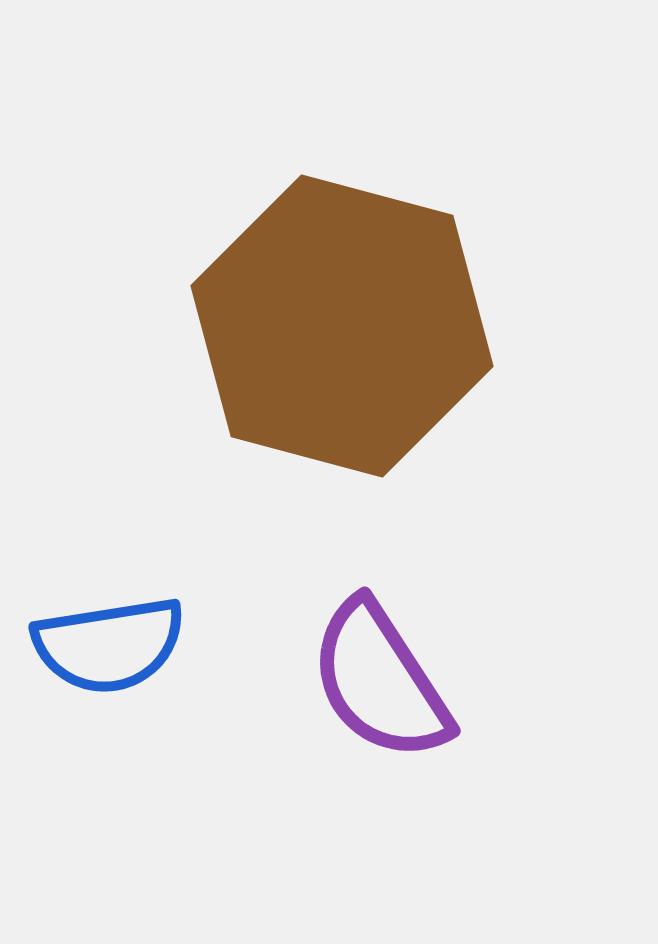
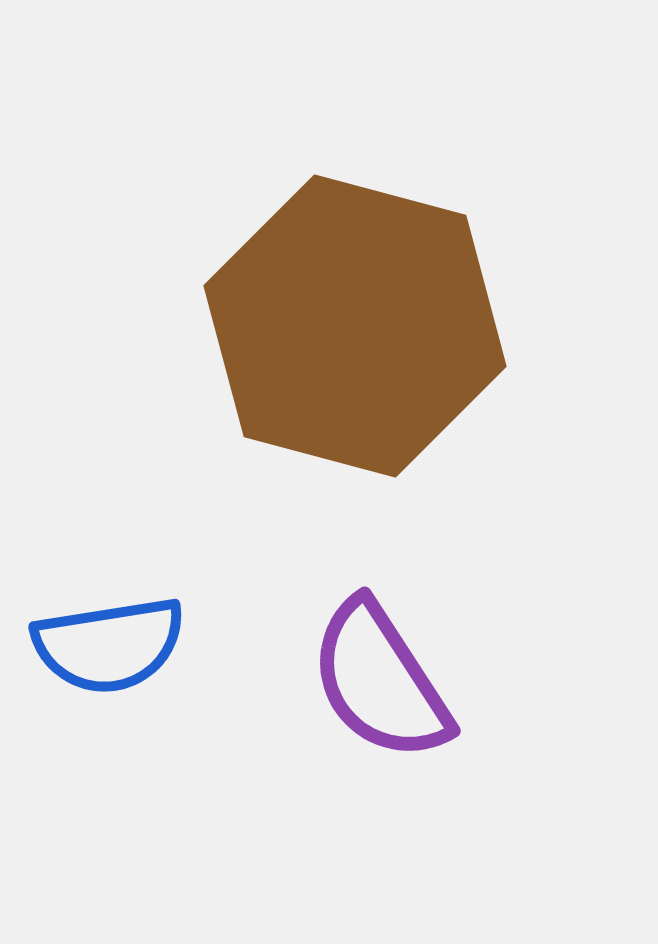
brown hexagon: moved 13 px right
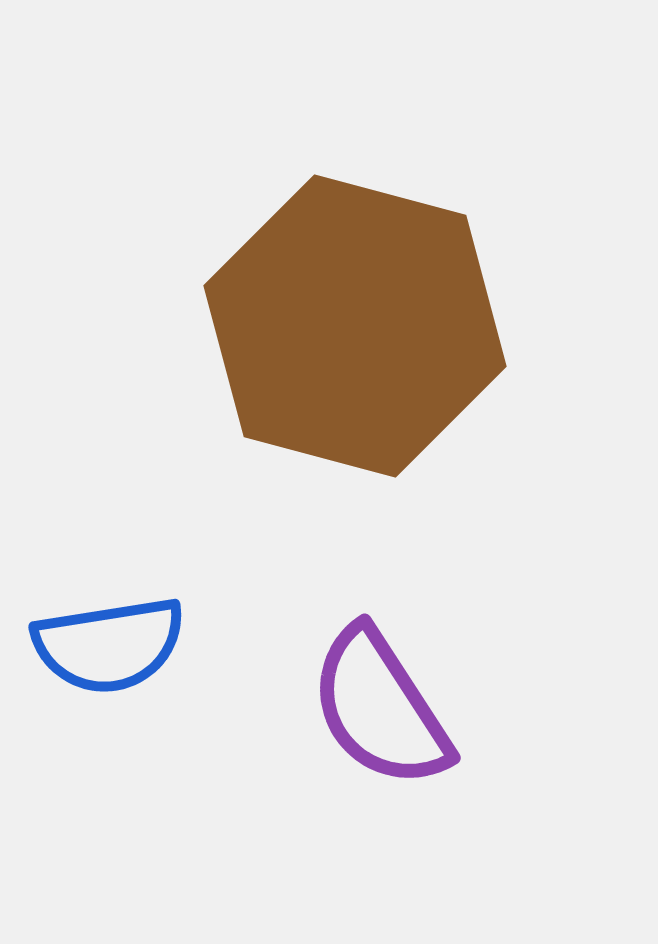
purple semicircle: moved 27 px down
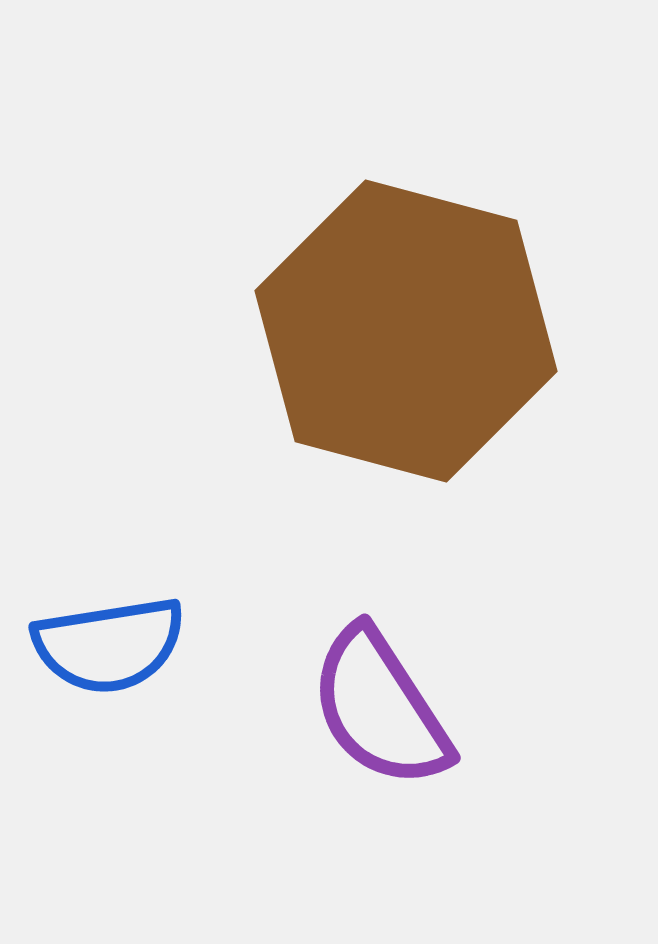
brown hexagon: moved 51 px right, 5 px down
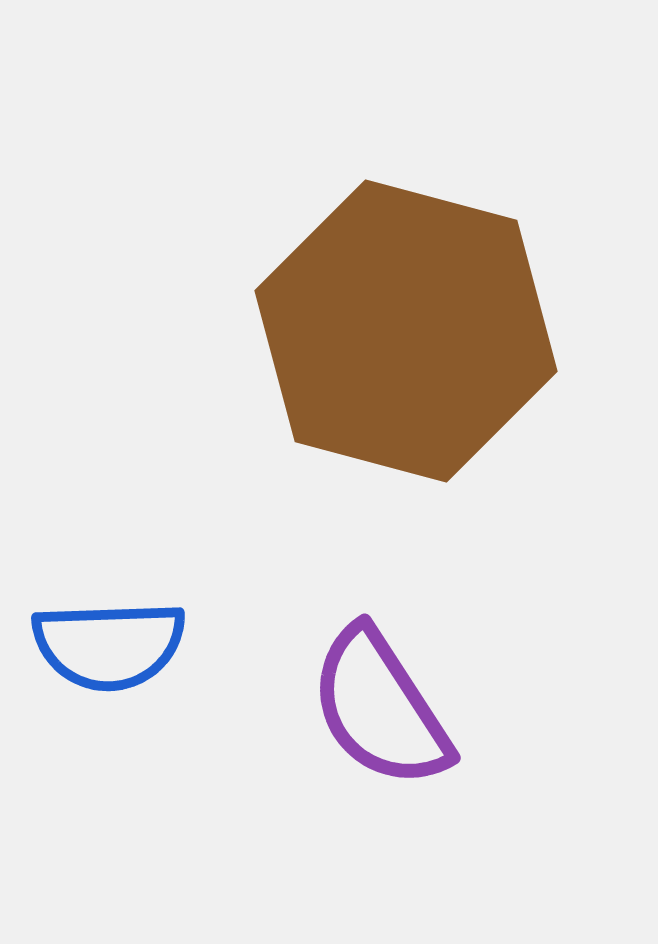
blue semicircle: rotated 7 degrees clockwise
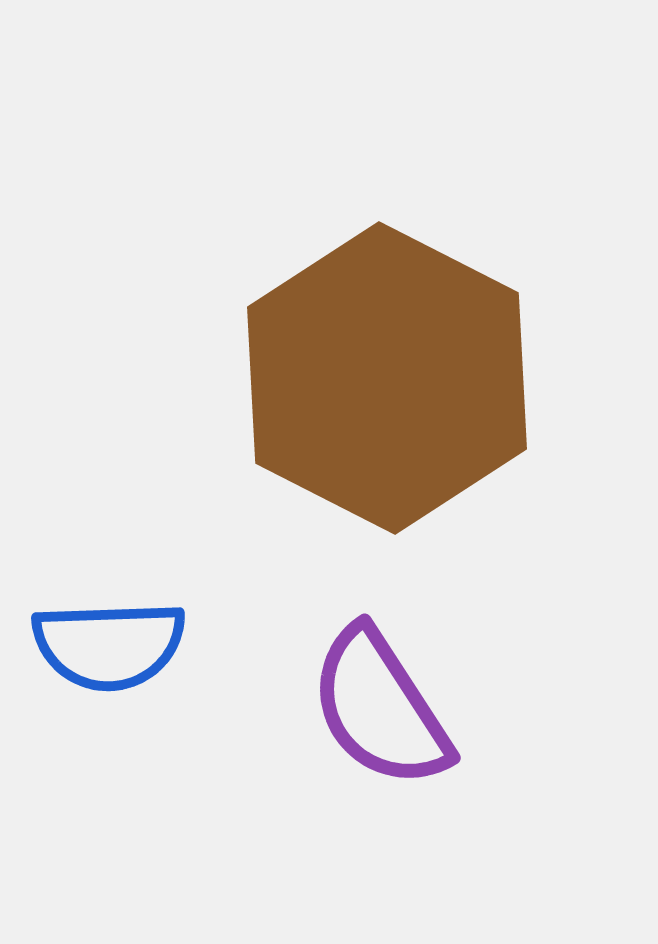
brown hexagon: moved 19 px left, 47 px down; rotated 12 degrees clockwise
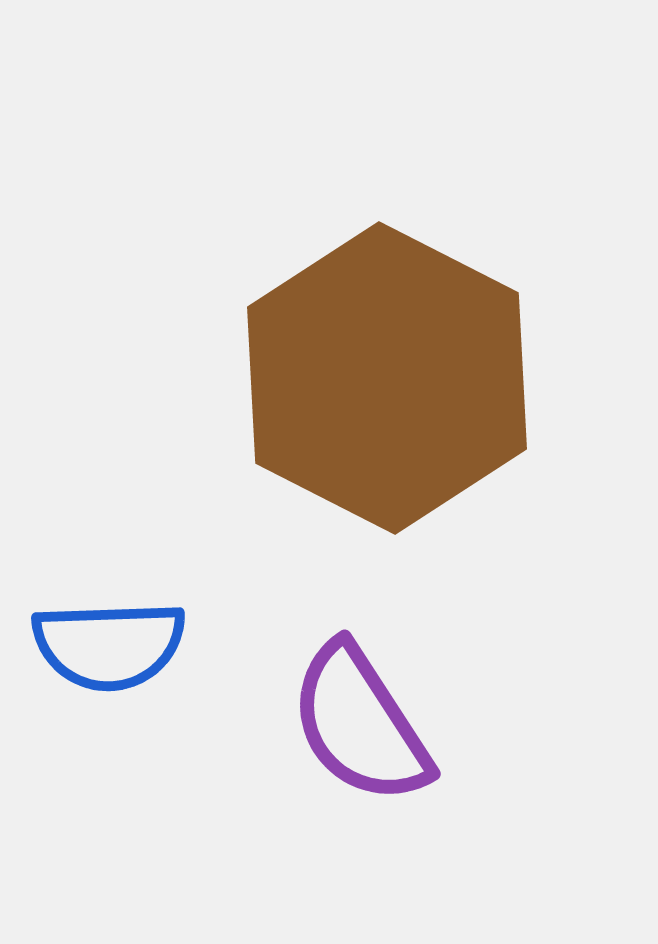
purple semicircle: moved 20 px left, 16 px down
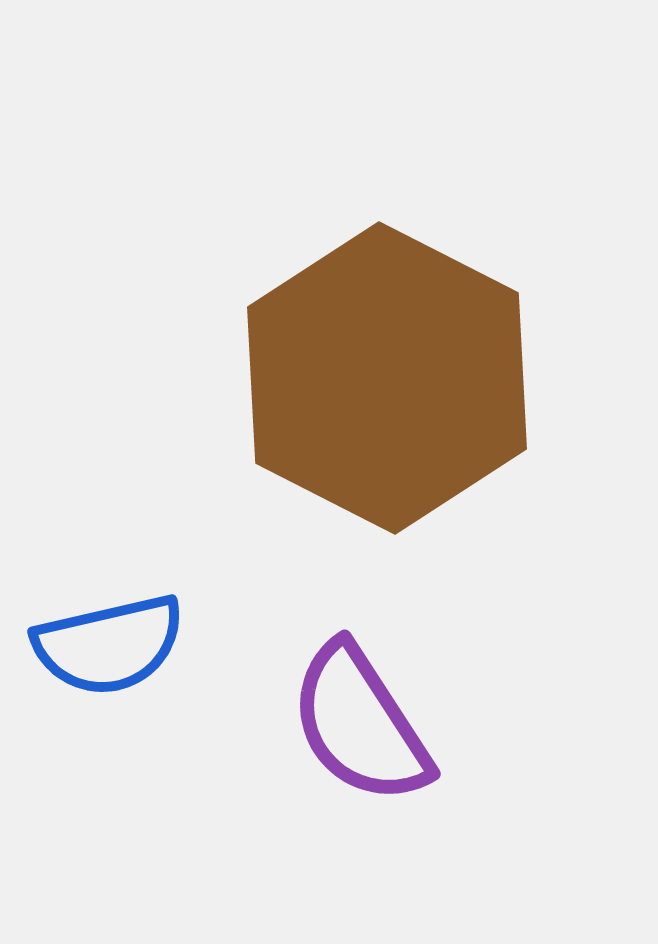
blue semicircle: rotated 11 degrees counterclockwise
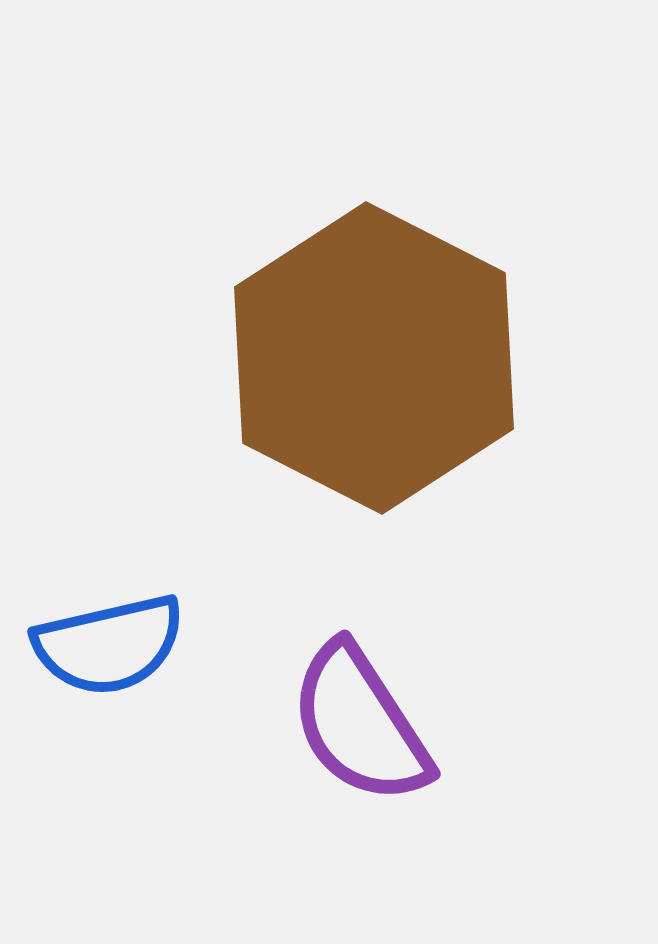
brown hexagon: moved 13 px left, 20 px up
